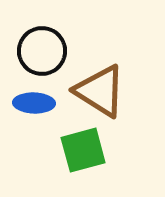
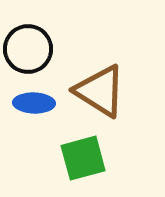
black circle: moved 14 px left, 2 px up
green square: moved 8 px down
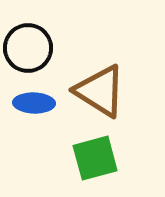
black circle: moved 1 px up
green square: moved 12 px right
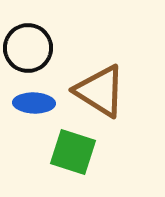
green square: moved 22 px left, 6 px up; rotated 33 degrees clockwise
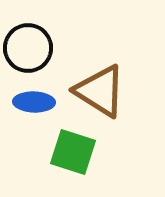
blue ellipse: moved 1 px up
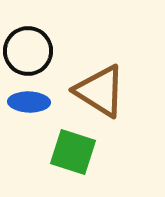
black circle: moved 3 px down
blue ellipse: moved 5 px left
